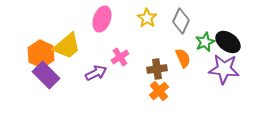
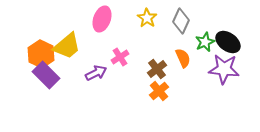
brown cross: rotated 30 degrees counterclockwise
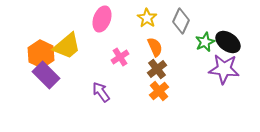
orange semicircle: moved 28 px left, 11 px up
purple arrow: moved 5 px right, 19 px down; rotated 100 degrees counterclockwise
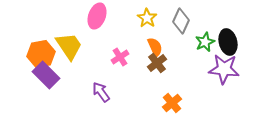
pink ellipse: moved 5 px left, 3 px up
black ellipse: rotated 40 degrees clockwise
yellow trapezoid: moved 2 px right; rotated 84 degrees counterclockwise
orange hexagon: rotated 24 degrees clockwise
brown cross: moved 6 px up
orange cross: moved 13 px right, 12 px down
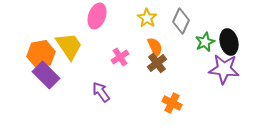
black ellipse: moved 1 px right
orange cross: rotated 24 degrees counterclockwise
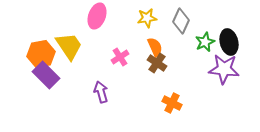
yellow star: rotated 30 degrees clockwise
brown cross: rotated 18 degrees counterclockwise
purple arrow: rotated 20 degrees clockwise
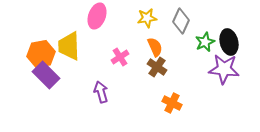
yellow trapezoid: rotated 148 degrees counterclockwise
brown cross: moved 4 px down
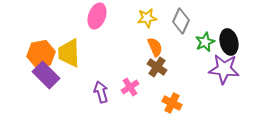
yellow trapezoid: moved 7 px down
pink cross: moved 10 px right, 30 px down
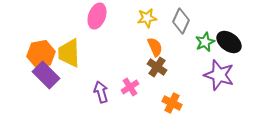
black ellipse: rotated 40 degrees counterclockwise
purple star: moved 5 px left, 6 px down; rotated 12 degrees clockwise
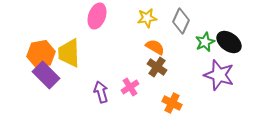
orange semicircle: rotated 36 degrees counterclockwise
